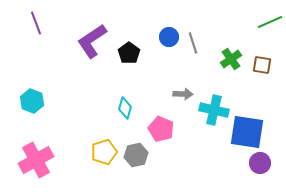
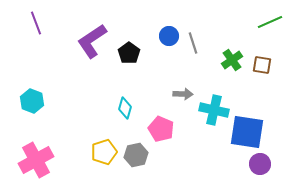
blue circle: moved 1 px up
green cross: moved 1 px right, 1 px down
purple circle: moved 1 px down
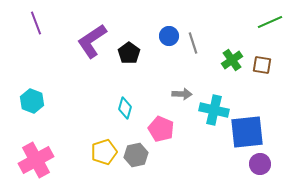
gray arrow: moved 1 px left
blue square: rotated 15 degrees counterclockwise
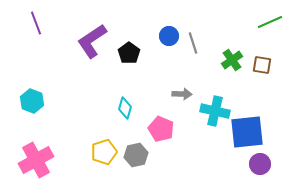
cyan cross: moved 1 px right, 1 px down
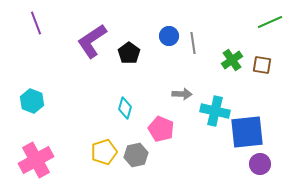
gray line: rotated 10 degrees clockwise
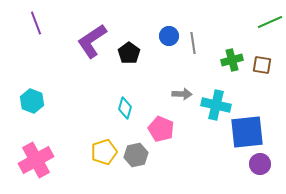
green cross: rotated 20 degrees clockwise
cyan cross: moved 1 px right, 6 px up
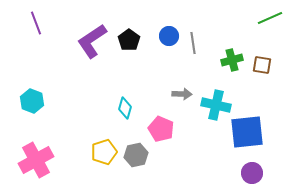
green line: moved 4 px up
black pentagon: moved 13 px up
purple circle: moved 8 px left, 9 px down
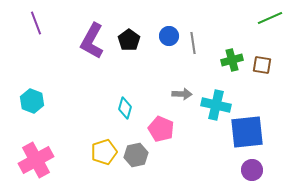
purple L-shape: rotated 27 degrees counterclockwise
purple circle: moved 3 px up
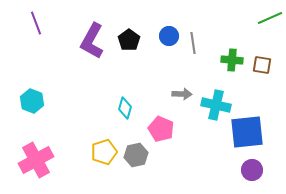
green cross: rotated 20 degrees clockwise
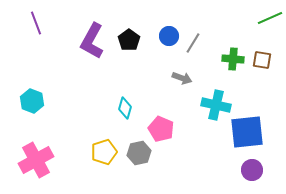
gray line: rotated 40 degrees clockwise
green cross: moved 1 px right, 1 px up
brown square: moved 5 px up
gray arrow: moved 16 px up; rotated 18 degrees clockwise
gray hexagon: moved 3 px right, 2 px up
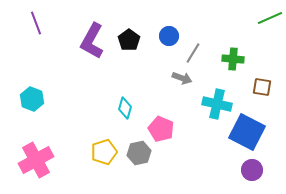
gray line: moved 10 px down
brown square: moved 27 px down
cyan hexagon: moved 2 px up
cyan cross: moved 1 px right, 1 px up
blue square: rotated 33 degrees clockwise
